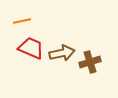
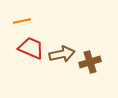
brown arrow: moved 1 px down
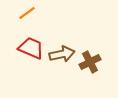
orange line: moved 5 px right, 8 px up; rotated 24 degrees counterclockwise
brown cross: rotated 10 degrees counterclockwise
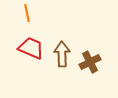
orange line: rotated 66 degrees counterclockwise
brown arrow: rotated 80 degrees counterclockwise
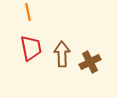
orange line: moved 1 px right, 1 px up
red trapezoid: rotated 56 degrees clockwise
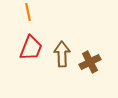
red trapezoid: rotated 32 degrees clockwise
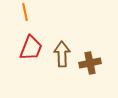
orange line: moved 3 px left
brown cross: moved 1 px down; rotated 15 degrees clockwise
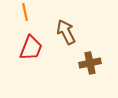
brown arrow: moved 4 px right, 22 px up; rotated 25 degrees counterclockwise
